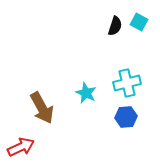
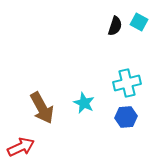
cyan star: moved 2 px left, 10 px down
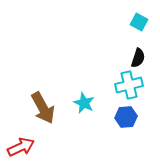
black semicircle: moved 23 px right, 32 px down
cyan cross: moved 2 px right, 2 px down
brown arrow: moved 1 px right
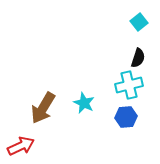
cyan square: rotated 24 degrees clockwise
brown arrow: rotated 60 degrees clockwise
red arrow: moved 1 px up
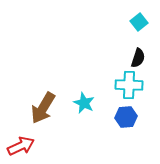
cyan cross: rotated 16 degrees clockwise
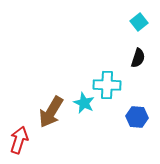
cyan cross: moved 22 px left
brown arrow: moved 8 px right, 4 px down
blue hexagon: moved 11 px right; rotated 10 degrees clockwise
red arrow: moved 2 px left, 6 px up; rotated 48 degrees counterclockwise
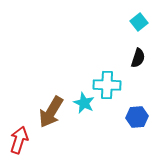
blue hexagon: rotated 10 degrees counterclockwise
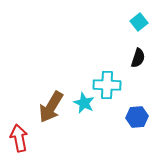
brown arrow: moved 5 px up
red arrow: moved 2 px up; rotated 28 degrees counterclockwise
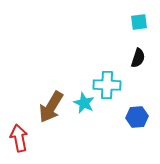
cyan square: rotated 30 degrees clockwise
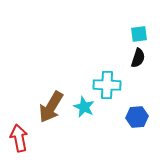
cyan square: moved 12 px down
cyan star: moved 4 px down
